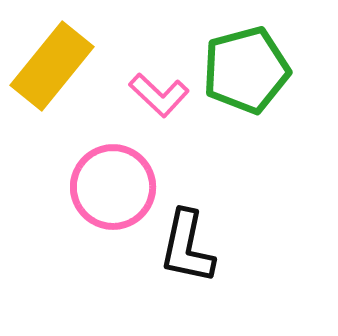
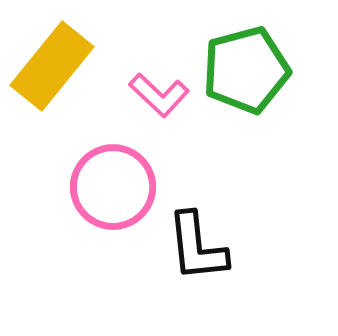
black L-shape: moved 10 px right; rotated 18 degrees counterclockwise
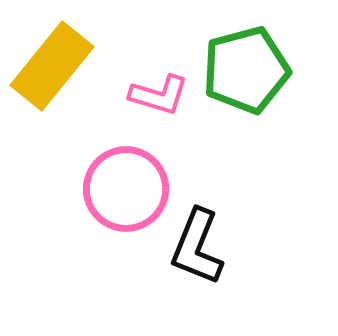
pink L-shape: rotated 26 degrees counterclockwise
pink circle: moved 13 px right, 2 px down
black L-shape: rotated 28 degrees clockwise
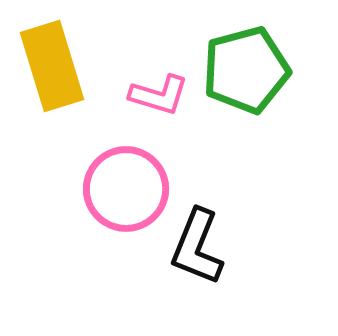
yellow rectangle: rotated 56 degrees counterclockwise
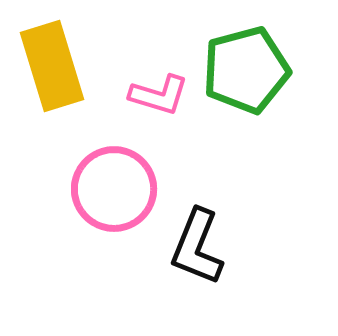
pink circle: moved 12 px left
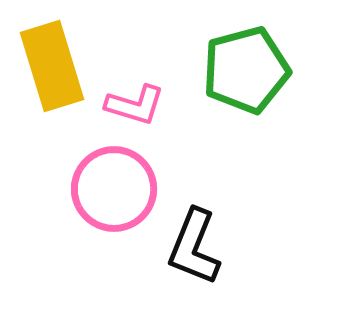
pink L-shape: moved 24 px left, 10 px down
black L-shape: moved 3 px left
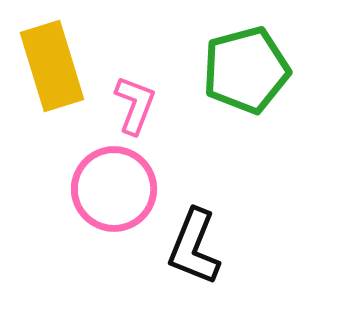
pink L-shape: rotated 86 degrees counterclockwise
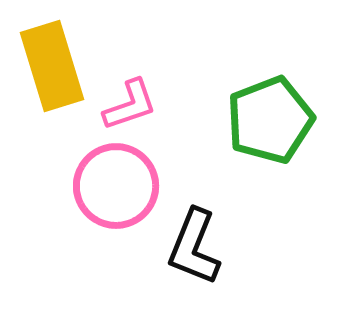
green pentagon: moved 24 px right, 50 px down; rotated 6 degrees counterclockwise
pink L-shape: moved 5 px left; rotated 50 degrees clockwise
pink circle: moved 2 px right, 3 px up
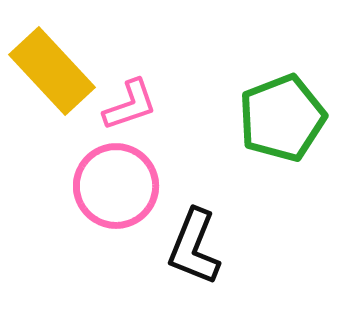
yellow rectangle: moved 5 px down; rotated 26 degrees counterclockwise
green pentagon: moved 12 px right, 2 px up
